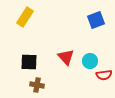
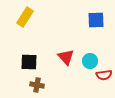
blue square: rotated 18 degrees clockwise
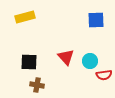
yellow rectangle: rotated 42 degrees clockwise
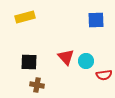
cyan circle: moved 4 px left
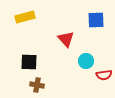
red triangle: moved 18 px up
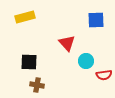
red triangle: moved 1 px right, 4 px down
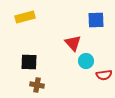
red triangle: moved 6 px right
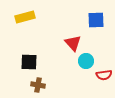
brown cross: moved 1 px right
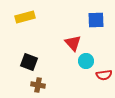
black square: rotated 18 degrees clockwise
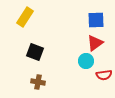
yellow rectangle: rotated 42 degrees counterclockwise
red triangle: moved 22 px right; rotated 36 degrees clockwise
black square: moved 6 px right, 10 px up
brown cross: moved 3 px up
